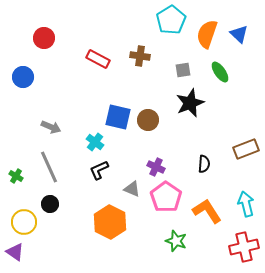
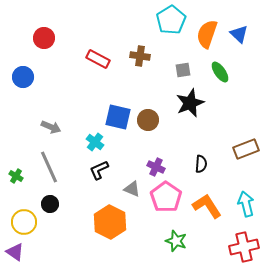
black semicircle: moved 3 px left
orange L-shape: moved 5 px up
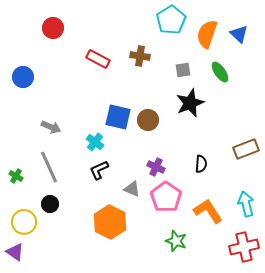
red circle: moved 9 px right, 10 px up
orange L-shape: moved 1 px right, 5 px down
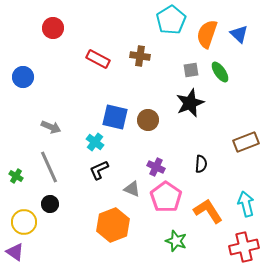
gray square: moved 8 px right
blue square: moved 3 px left
brown rectangle: moved 7 px up
orange hexagon: moved 3 px right, 3 px down; rotated 12 degrees clockwise
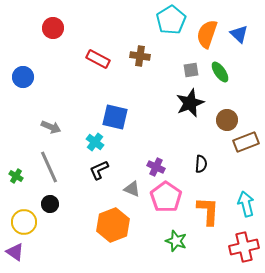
brown circle: moved 79 px right
orange L-shape: rotated 36 degrees clockwise
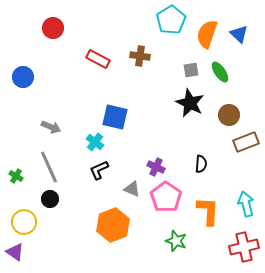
black star: rotated 24 degrees counterclockwise
brown circle: moved 2 px right, 5 px up
black circle: moved 5 px up
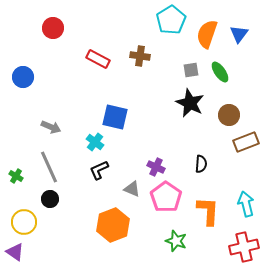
blue triangle: rotated 24 degrees clockwise
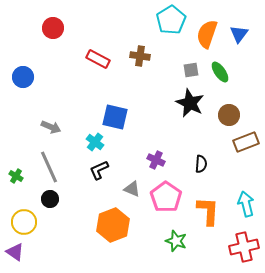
purple cross: moved 7 px up
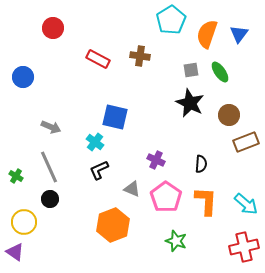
cyan arrow: rotated 145 degrees clockwise
orange L-shape: moved 2 px left, 10 px up
